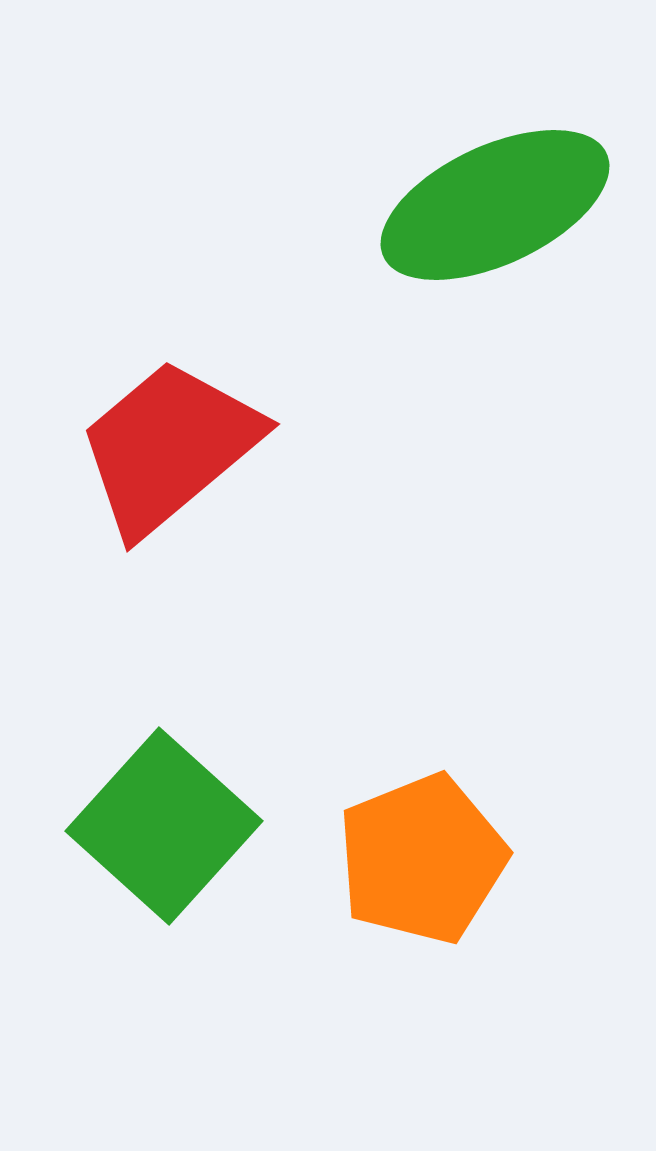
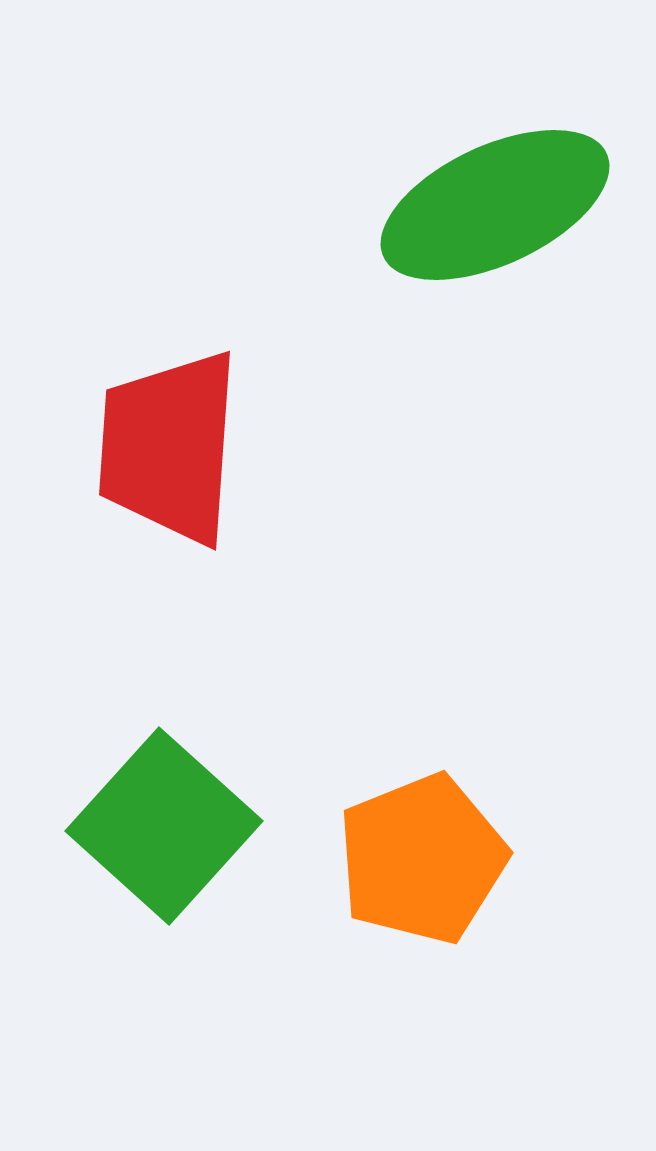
red trapezoid: rotated 46 degrees counterclockwise
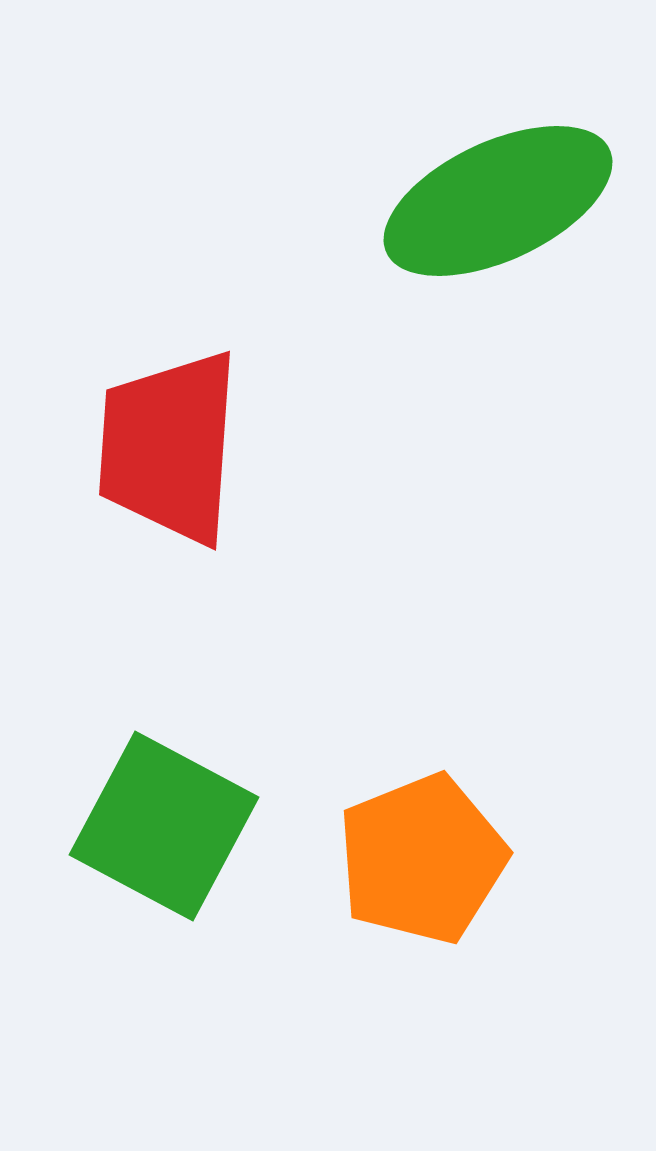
green ellipse: moved 3 px right, 4 px up
green square: rotated 14 degrees counterclockwise
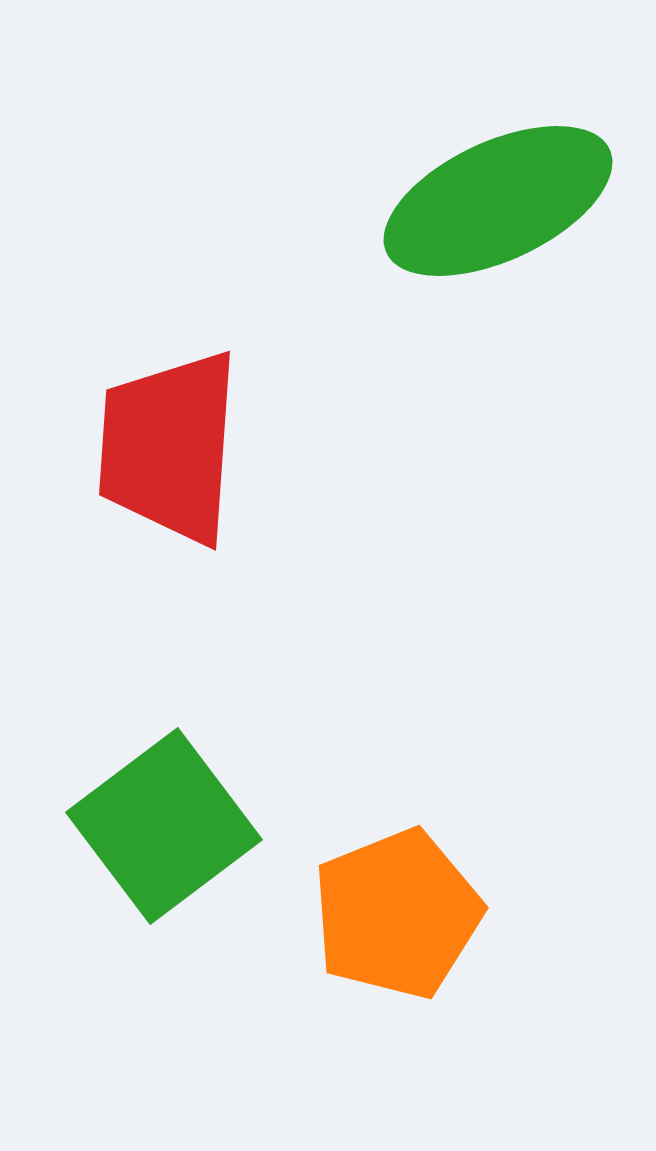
green square: rotated 25 degrees clockwise
orange pentagon: moved 25 px left, 55 px down
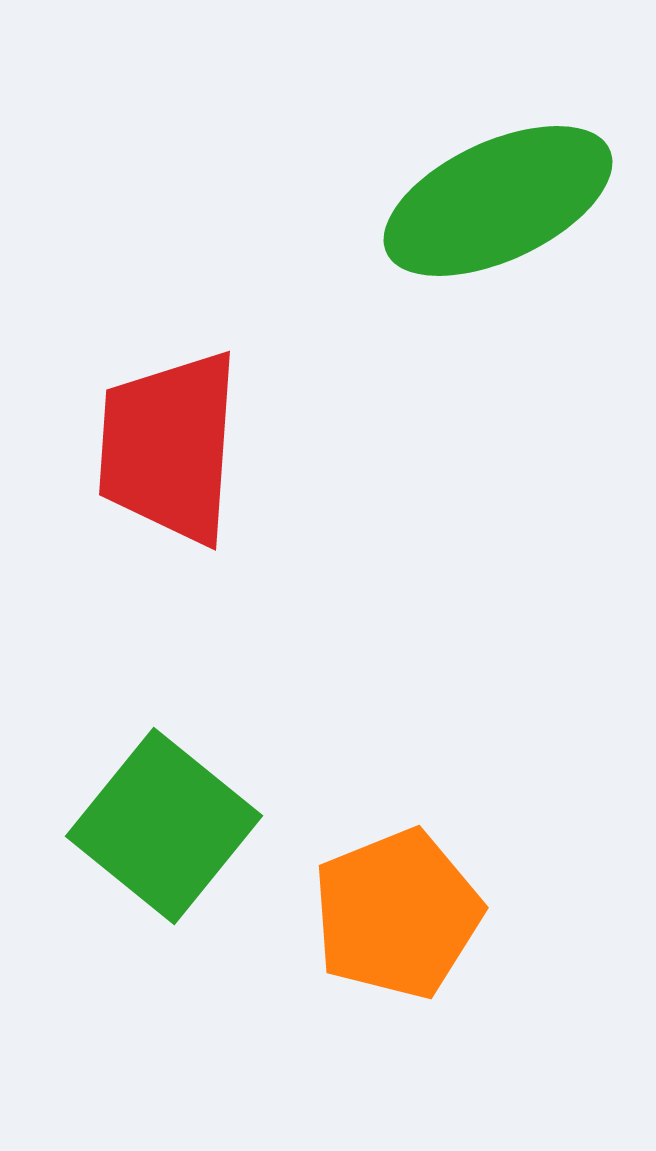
green square: rotated 14 degrees counterclockwise
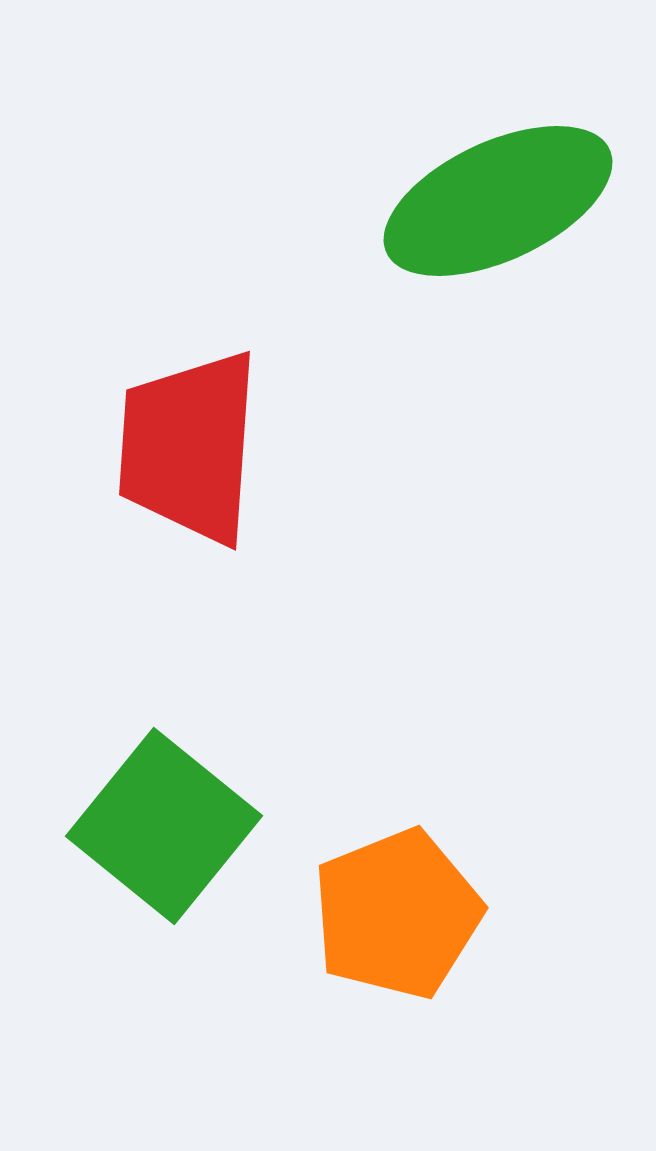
red trapezoid: moved 20 px right
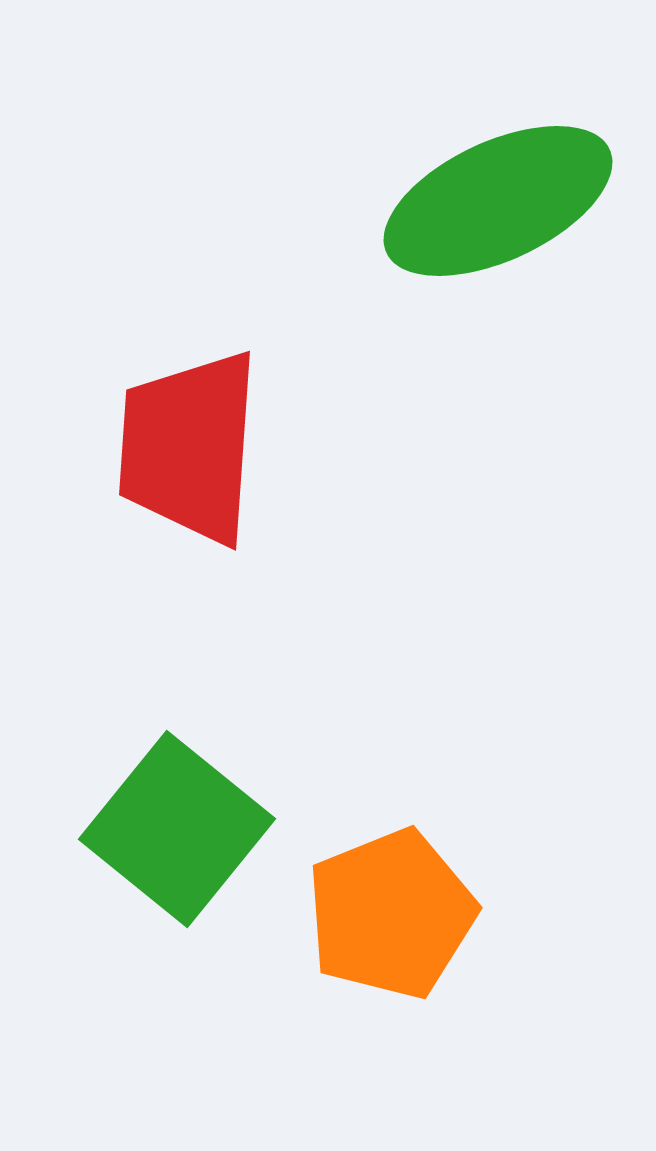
green square: moved 13 px right, 3 px down
orange pentagon: moved 6 px left
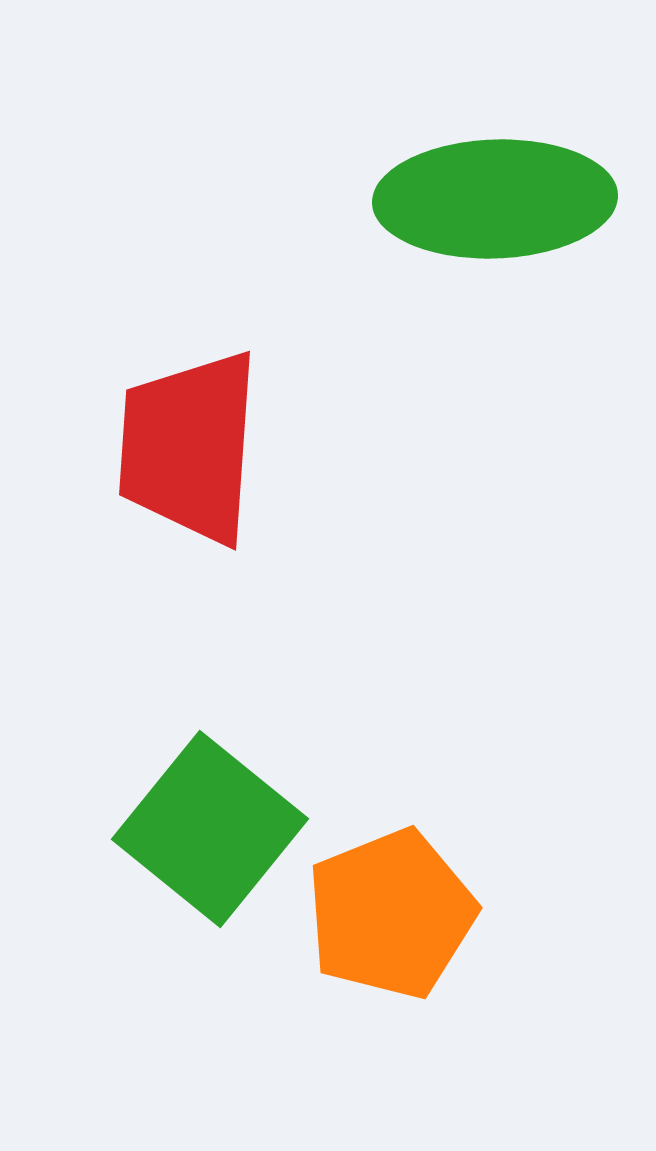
green ellipse: moved 3 px left, 2 px up; rotated 23 degrees clockwise
green square: moved 33 px right
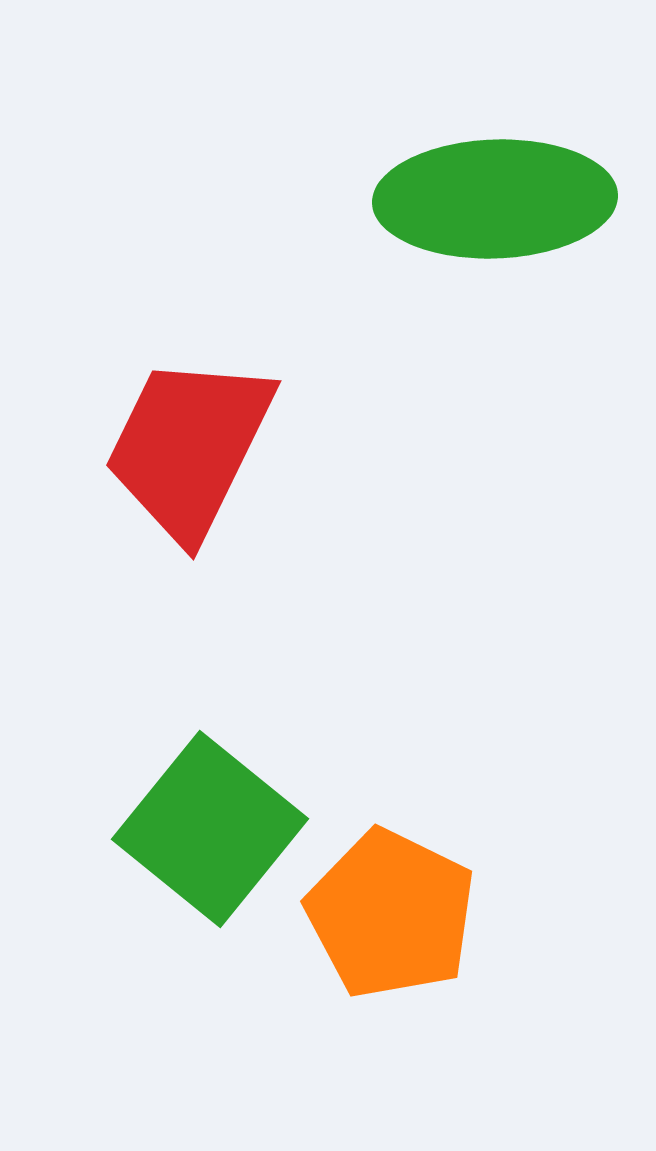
red trapezoid: rotated 22 degrees clockwise
orange pentagon: rotated 24 degrees counterclockwise
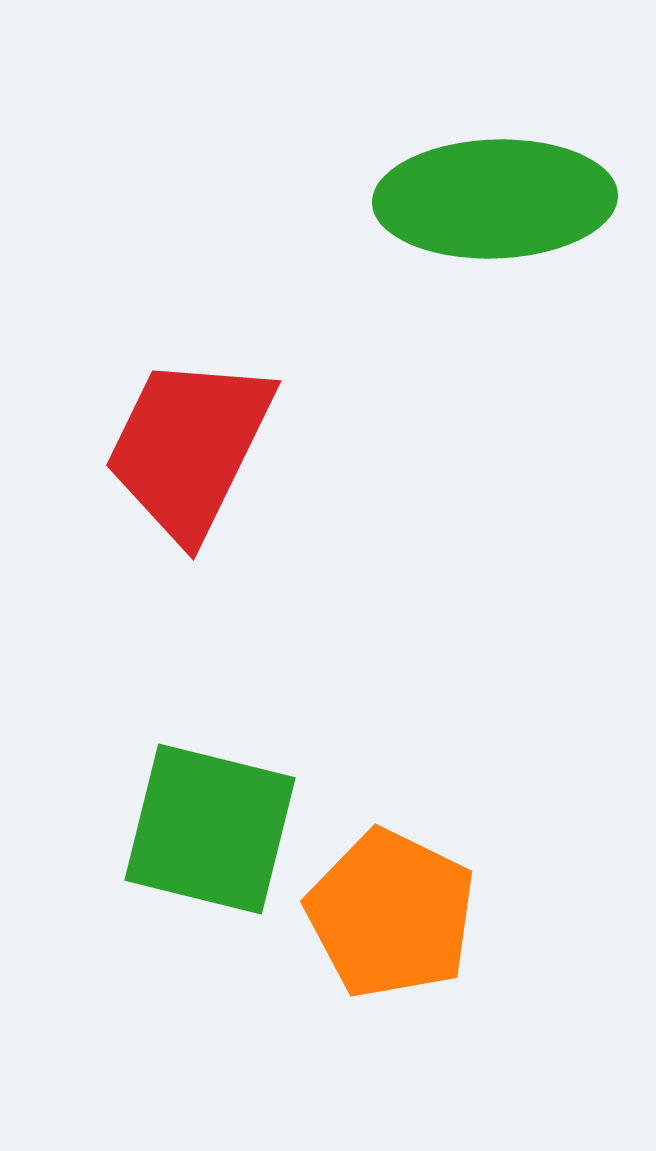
green square: rotated 25 degrees counterclockwise
